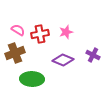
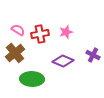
brown cross: rotated 18 degrees counterclockwise
purple diamond: moved 1 px down
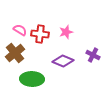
pink semicircle: moved 2 px right
red cross: rotated 18 degrees clockwise
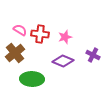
pink star: moved 1 px left, 5 px down
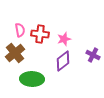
pink semicircle: rotated 48 degrees clockwise
pink star: moved 1 px left, 2 px down
purple diamond: rotated 60 degrees counterclockwise
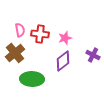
pink star: moved 1 px right, 1 px up
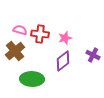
pink semicircle: rotated 64 degrees counterclockwise
brown cross: moved 2 px up
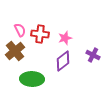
pink semicircle: rotated 48 degrees clockwise
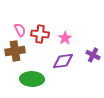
pink star: rotated 16 degrees counterclockwise
brown cross: rotated 30 degrees clockwise
purple diamond: rotated 30 degrees clockwise
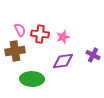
pink star: moved 2 px left, 1 px up; rotated 16 degrees clockwise
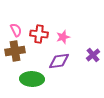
pink semicircle: moved 4 px left
red cross: moved 1 px left
purple cross: rotated 24 degrees clockwise
purple diamond: moved 4 px left
